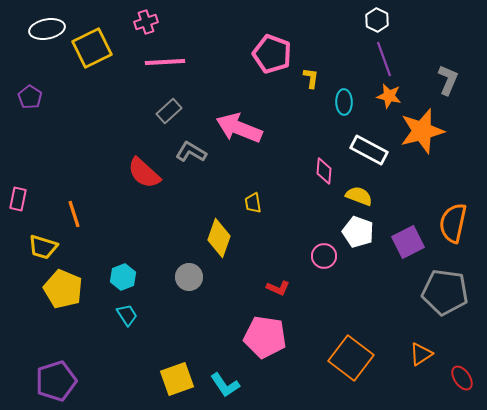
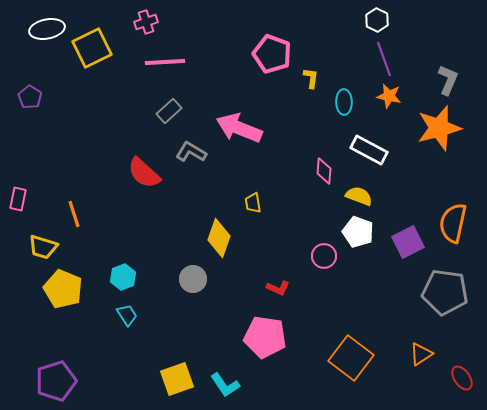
orange star at (422, 131): moved 17 px right, 3 px up
gray circle at (189, 277): moved 4 px right, 2 px down
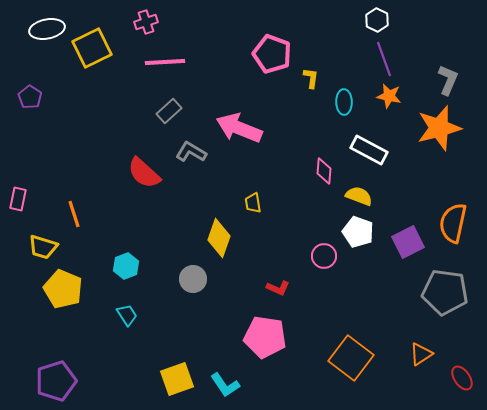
cyan hexagon at (123, 277): moved 3 px right, 11 px up
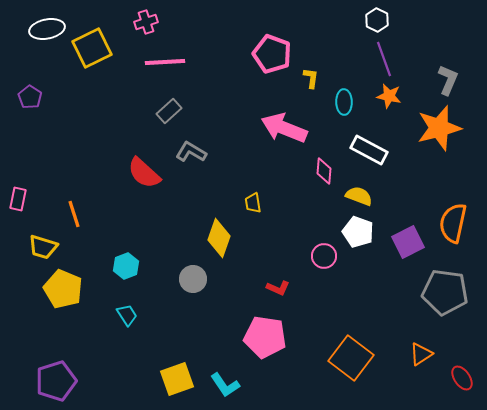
pink arrow at (239, 128): moved 45 px right
